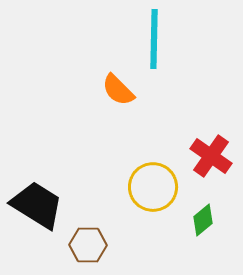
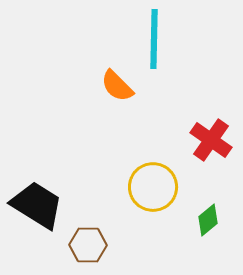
orange semicircle: moved 1 px left, 4 px up
red cross: moved 16 px up
green diamond: moved 5 px right
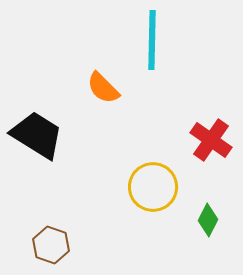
cyan line: moved 2 px left, 1 px down
orange semicircle: moved 14 px left, 2 px down
black trapezoid: moved 70 px up
green diamond: rotated 24 degrees counterclockwise
brown hexagon: moved 37 px left; rotated 18 degrees clockwise
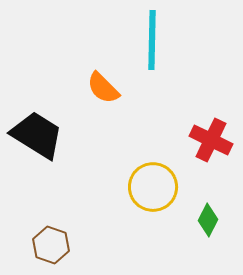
red cross: rotated 9 degrees counterclockwise
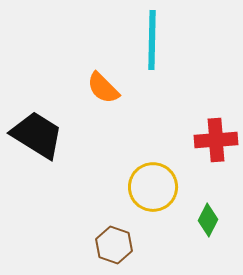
red cross: moved 5 px right; rotated 30 degrees counterclockwise
brown hexagon: moved 63 px right
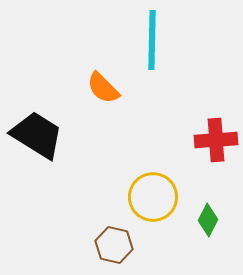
yellow circle: moved 10 px down
brown hexagon: rotated 6 degrees counterclockwise
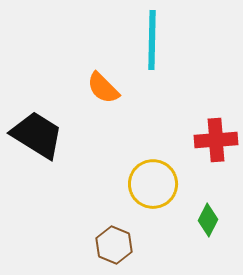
yellow circle: moved 13 px up
brown hexagon: rotated 9 degrees clockwise
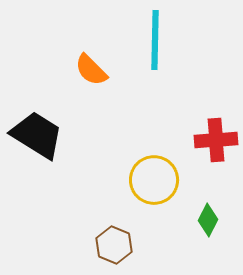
cyan line: moved 3 px right
orange semicircle: moved 12 px left, 18 px up
yellow circle: moved 1 px right, 4 px up
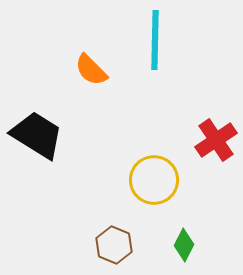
red cross: rotated 30 degrees counterclockwise
green diamond: moved 24 px left, 25 px down
